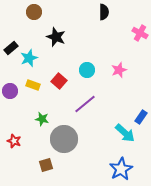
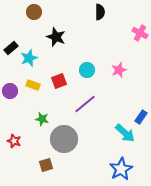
black semicircle: moved 4 px left
red square: rotated 28 degrees clockwise
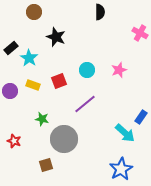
cyan star: rotated 18 degrees counterclockwise
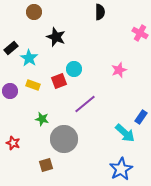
cyan circle: moved 13 px left, 1 px up
red star: moved 1 px left, 2 px down
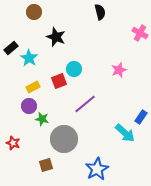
black semicircle: rotated 14 degrees counterclockwise
yellow rectangle: moved 2 px down; rotated 48 degrees counterclockwise
purple circle: moved 19 px right, 15 px down
blue star: moved 24 px left
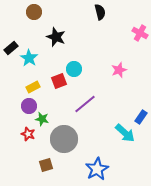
red star: moved 15 px right, 9 px up
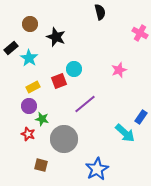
brown circle: moved 4 px left, 12 px down
brown square: moved 5 px left; rotated 32 degrees clockwise
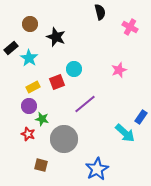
pink cross: moved 10 px left, 6 px up
red square: moved 2 px left, 1 px down
